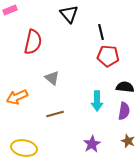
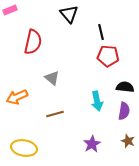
cyan arrow: rotated 12 degrees counterclockwise
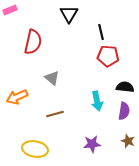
black triangle: rotated 12 degrees clockwise
purple star: rotated 24 degrees clockwise
yellow ellipse: moved 11 px right, 1 px down
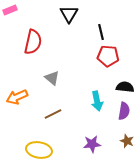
brown line: moved 2 px left; rotated 12 degrees counterclockwise
brown star: moved 1 px left
yellow ellipse: moved 4 px right, 1 px down
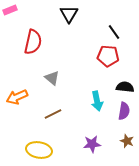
black line: moved 13 px right; rotated 21 degrees counterclockwise
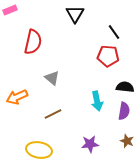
black triangle: moved 6 px right
purple star: moved 2 px left
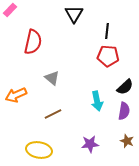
pink rectangle: rotated 24 degrees counterclockwise
black triangle: moved 1 px left
black line: moved 7 px left, 1 px up; rotated 42 degrees clockwise
black semicircle: rotated 132 degrees clockwise
orange arrow: moved 1 px left, 2 px up
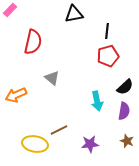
black triangle: rotated 48 degrees clockwise
red pentagon: rotated 20 degrees counterclockwise
brown line: moved 6 px right, 16 px down
yellow ellipse: moved 4 px left, 6 px up
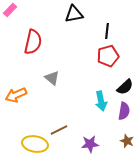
cyan arrow: moved 4 px right
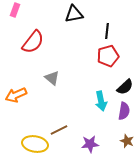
pink rectangle: moved 5 px right; rotated 24 degrees counterclockwise
red semicircle: rotated 25 degrees clockwise
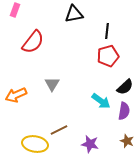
gray triangle: moved 6 px down; rotated 21 degrees clockwise
cyan arrow: rotated 42 degrees counterclockwise
purple star: rotated 18 degrees clockwise
